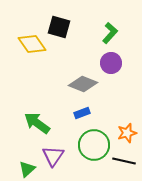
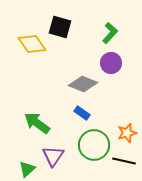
black square: moved 1 px right
blue rectangle: rotated 56 degrees clockwise
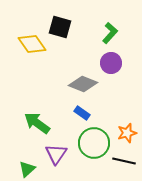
green circle: moved 2 px up
purple triangle: moved 3 px right, 2 px up
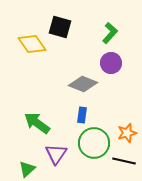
blue rectangle: moved 2 px down; rotated 63 degrees clockwise
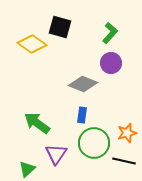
yellow diamond: rotated 20 degrees counterclockwise
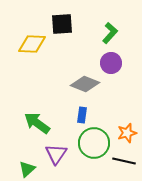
black square: moved 2 px right, 3 px up; rotated 20 degrees counterclockwise
yellow diamond: rotated 32 degrees counterclockwise
gray diamond: moved 2 px right
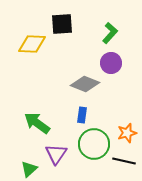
green circle: moved 1 px down
green triangle: moved 2 px right
